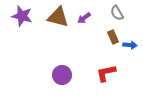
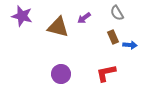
brown triangle: moved 10 px down
purple circle: moved 1 px left, 1 px up
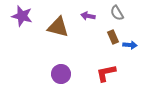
purple arrow: moved 4 px right, 2 px up; rotated 48 degrees clockwise
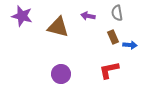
gray semicircle: rotated 21 degrees clockwise
red L-shape: moved 3 px right, 3 px up
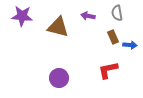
purple star: rotated 10 degrees counterclockwise
red L-shape: moved 1 px left
purple circle: moved 2 px left, 4 px down
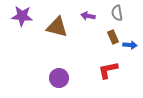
brown triangle: moved 1 px left
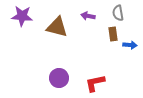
gray semicircle: moved 1 px right
brown rectangle: moved 3 px up; rotated 16 degrees clockwise
red L-shape: moved 13 px left, 13 px down
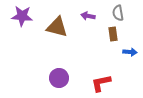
blue arrow: moved 7 px down
red L-shape: moved 6 px right
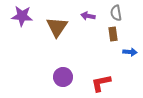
gray semicircle: moved 2 px left
brown triangle: rotated 50 degrees clockwise
purple circle: moved 4 px right, 1 px up
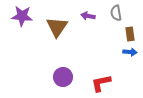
brown rectangle: moved 17 px right
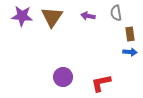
brown triangle: moved 5 px left, 10 px up
